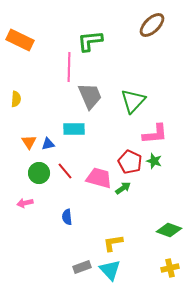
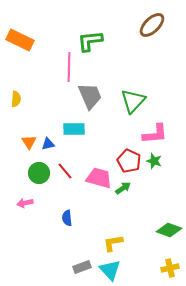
red pentagon: moved 1 px left, 1 px up
blue semicircle: moved 1 px down
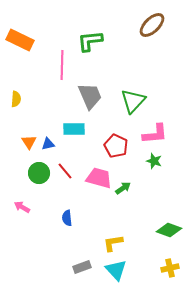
pink line: moved 7 px left, 2 px up
red pentagon: moved 13 px left, 15 px up
pink arrow: moved 3 px left, 4 px down; rotated 42 degrees clockwise
cyan triangle: moved 6 px right
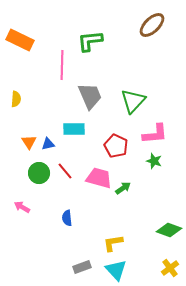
yellow cross: rotated 24 degrees counterclockwise
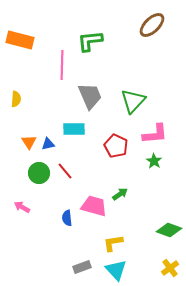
orange rectangle: rotated 12 degrees counterclockwise
green star: rotated 14 degrees clockwise
pink trapezoid: moved 5 px left, 28 px down
green arrow: moved 3 px left, 6 px down
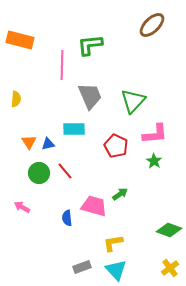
green L-shape: moved 4 px down
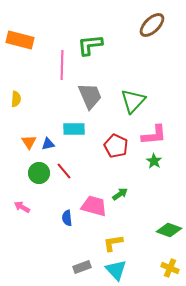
pink L-shape: moved 1 px left, 1 px down
red line: moved 1 px left
yellow cross: rotated 30 degrees counterclockwise
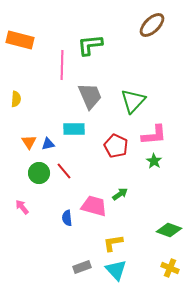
pink arrow: rotated 21 degrees clockwise
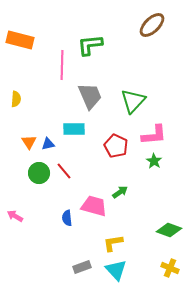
green arrow: moved 2 px up
pink arrow: moved 7 px left, 9 px down; rotated 21 degrees counterclockwise
